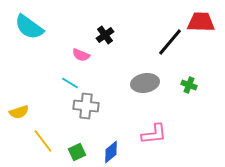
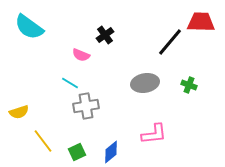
gray cross: rotated 15 degrees counterclockwise
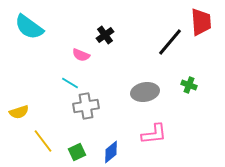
red trapezoid: rotated 84 degrees clockwise
gray ellipse: moved 9 px down
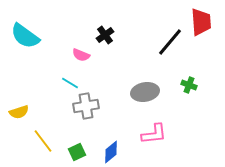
cyan semicircle: moved 4 px left, 9 px down
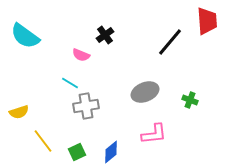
red trapezoid: moved 6 px right, 1 px up
green cross: moved 1 px right, 15 px down
gray ellipse: rotated 12 degrees counterclockwise
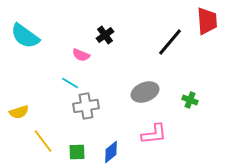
green square: rotated 24 degrees clockwise
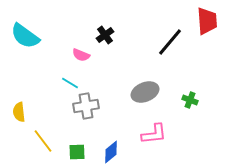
yellow semicircle: rotated 102 degrees clockwise
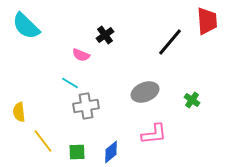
cyan semicircle: moved 1 px right, 10 px up; rotated 8 degrees clockwise
green cross: moved 2 px right; rotated 14 degrees clockwise
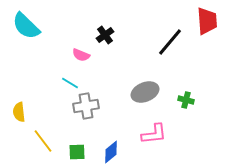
green cross: moved 6 px left; rotated 21 degrees counterclockwise
